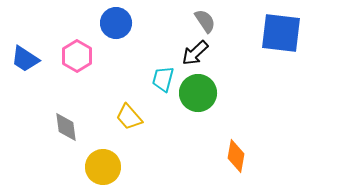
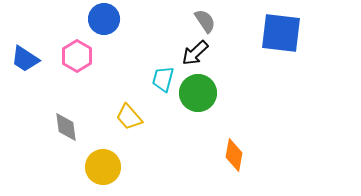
blue circle: moved 12 px left, 4 px up
orange diamond: moved 2 px left, 1 px up
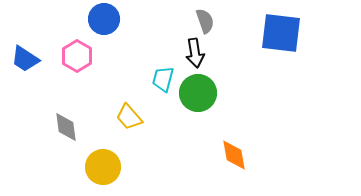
gray semicircle: rotated 15 degrees clockwise
black arrow: rotated 56 degrees counterclockwise
orange diamond: rotated 20 degrees counterclockwise
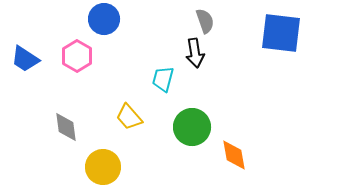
green circle: moved 6 px left, 34 px down
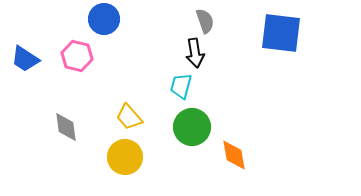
pink hexagon: rotated 16 degrees counterclockwise
cyan trapezoid: moved 18 px right, 7 px down
yellow circle: moved 22 px right, 10 px up
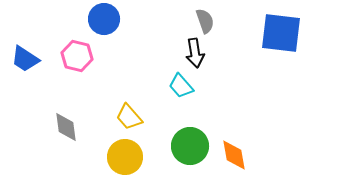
cyan trapezoid: rotated 56 degrees counterclockwise
green circle: moved 2 px left, 19 px down
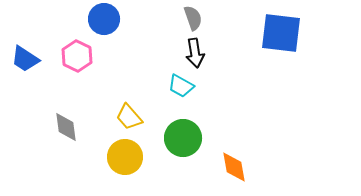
gray semicircle: moved 12 px left, 3 px up
pink hexagon: rotated 12 degrees clockwise
cyan trapezoid: rotated 20 degrees counterclockwise
green circle: moved 7 px left, 8 px up
orange diamond: moved 12 px down
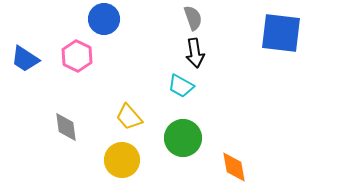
yellow circle: moved 3 px left, 3 px down
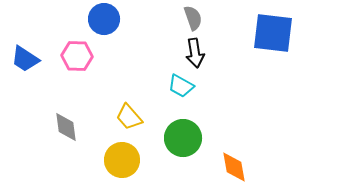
blue square: moved 8 px left
pink hexagon: rotated 24 degrees counterclockwise
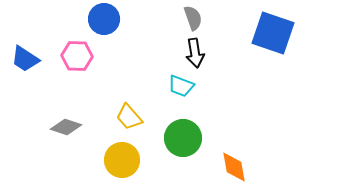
blue square: rotated 12 degrees clockwise
cyan trapezoid: rotated 8 degrees counterclockwise
gray diamond: rotated 64 degrees counterclockwise
